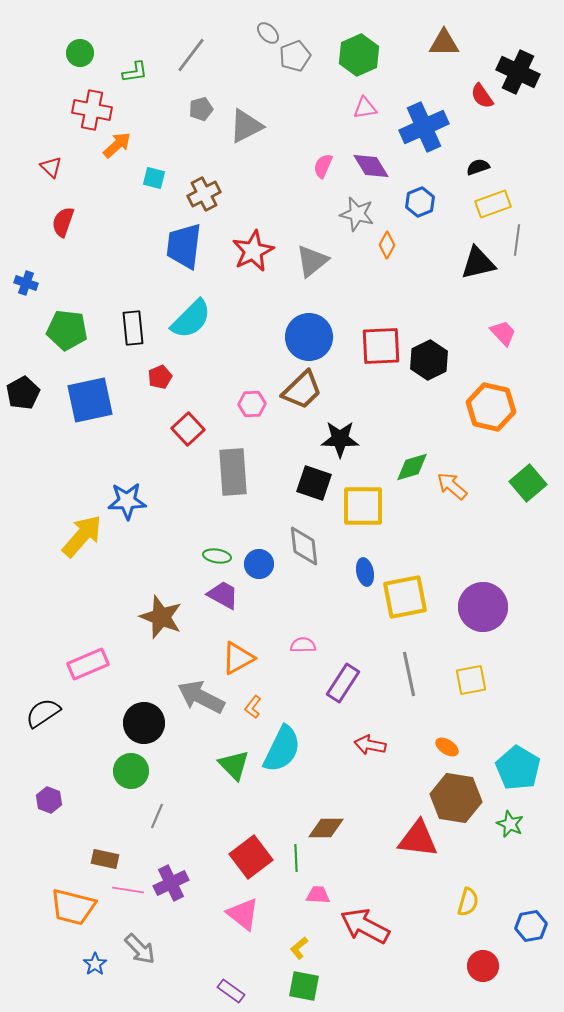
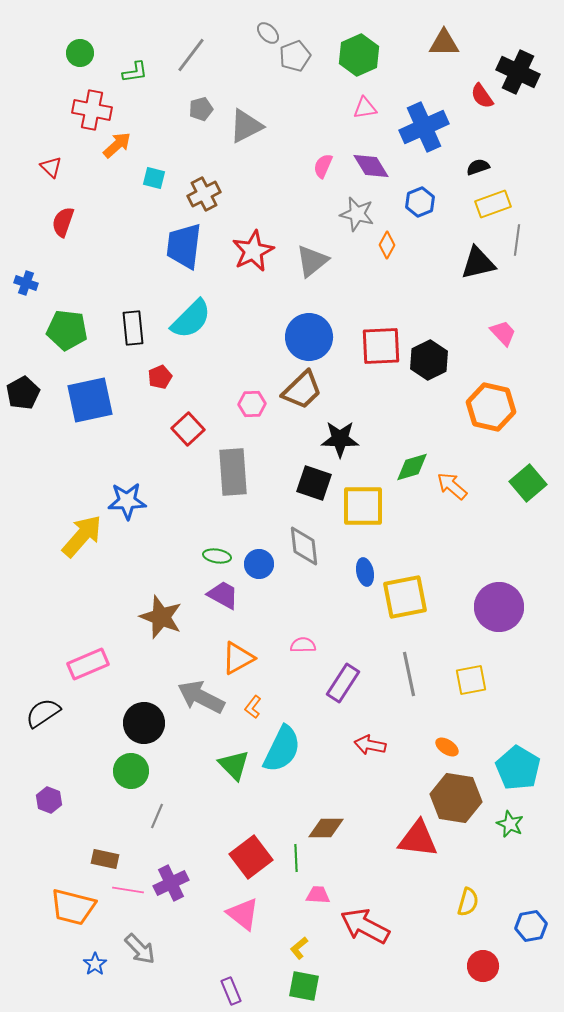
purple circle at (483, 607): moved 16 px right
purple rectangle at (231, 991): rotated 32 degrees clockwise
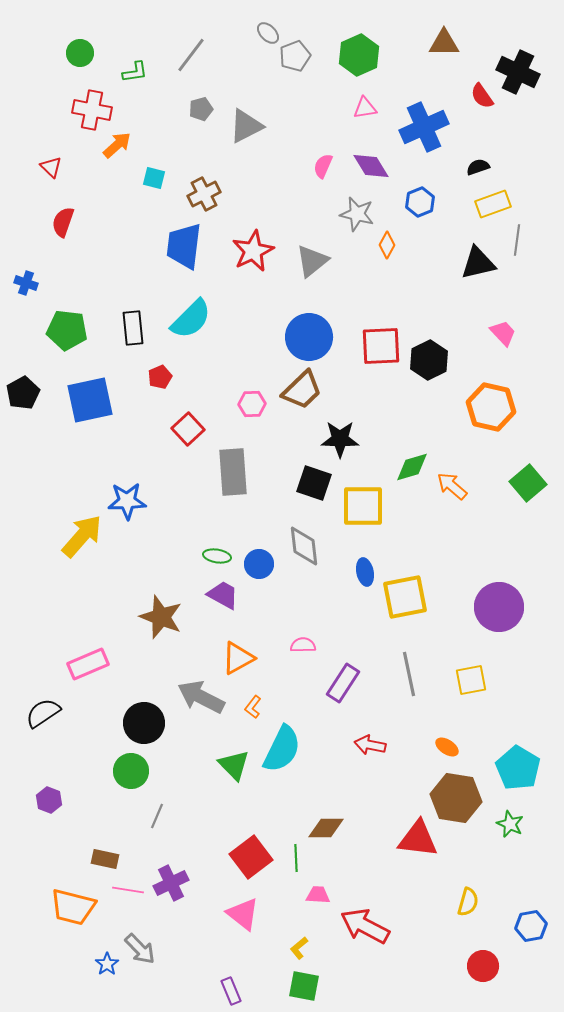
blue star at (95, 964): moved 12 px right
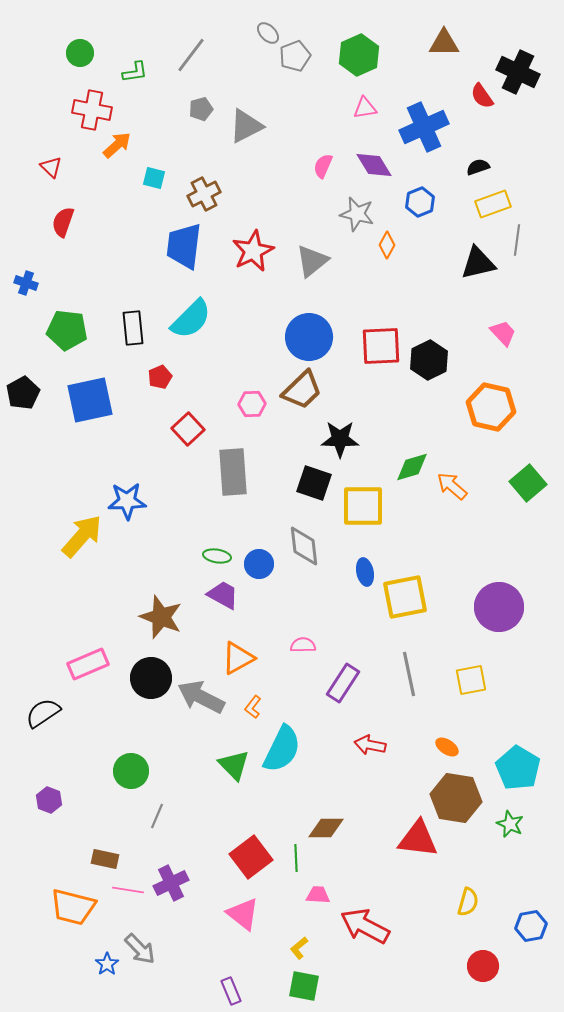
purple diamond at (371, 166): moved 3 px right, 1 px up
black circle at (144, 723): moved 7 px right, 45 px up
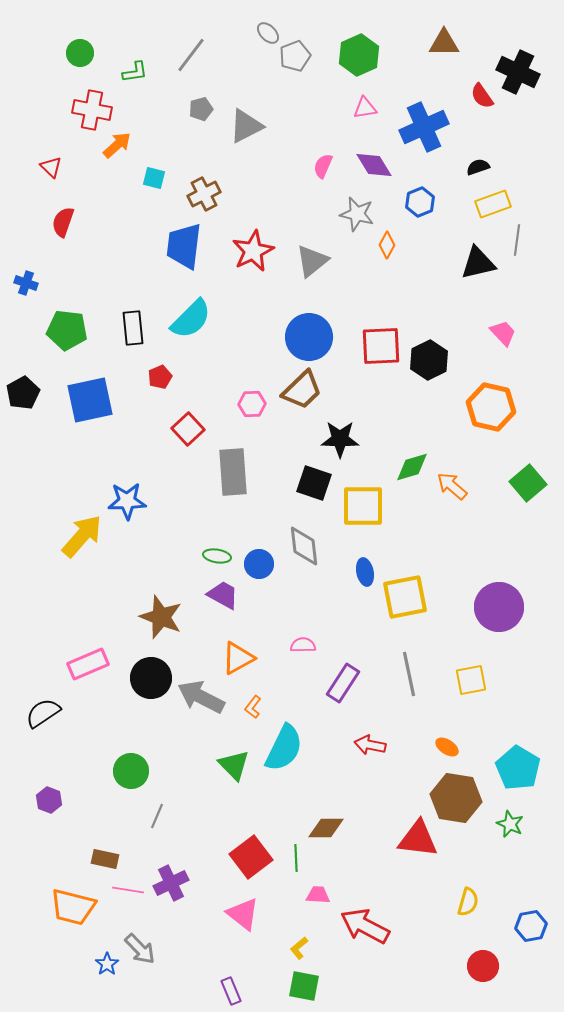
cyan semicircle at (282, 749): moved 2 px right, 1 px up
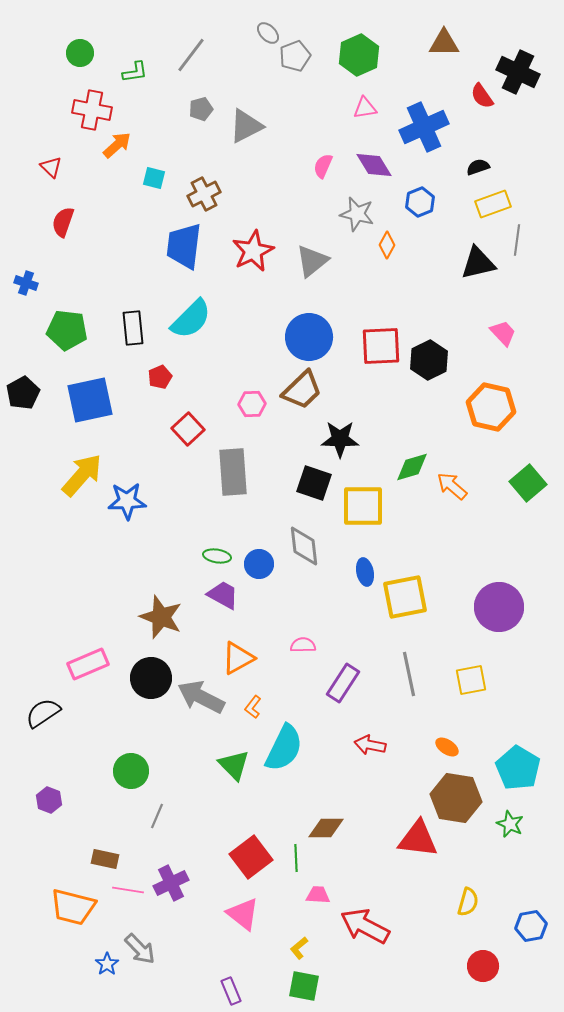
yellow arrow at (82, 536): moved 61 px up
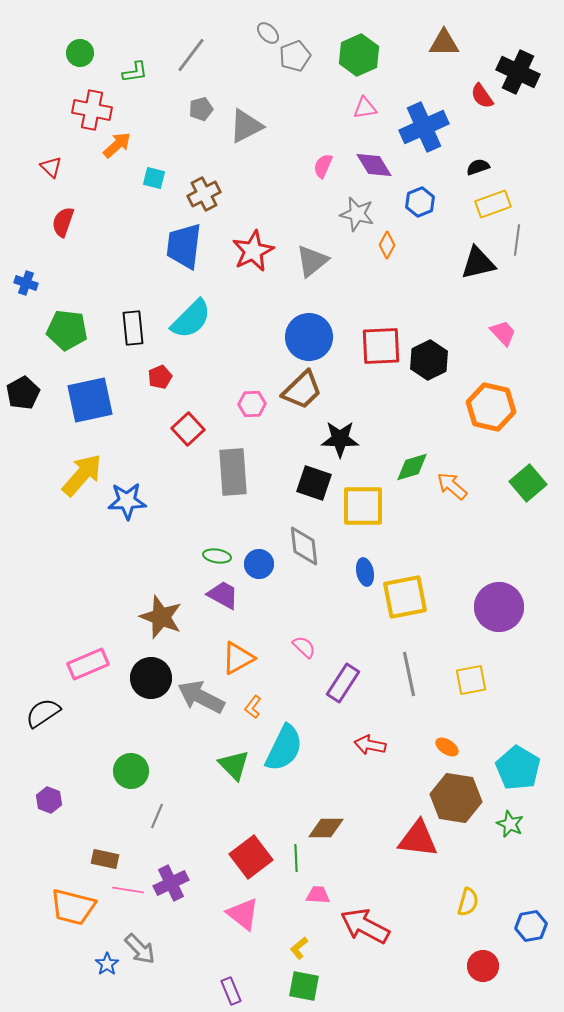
pink semicircle at (303, 645): moved 1 px right, 2 px down; rotated 45 degrees clockwise
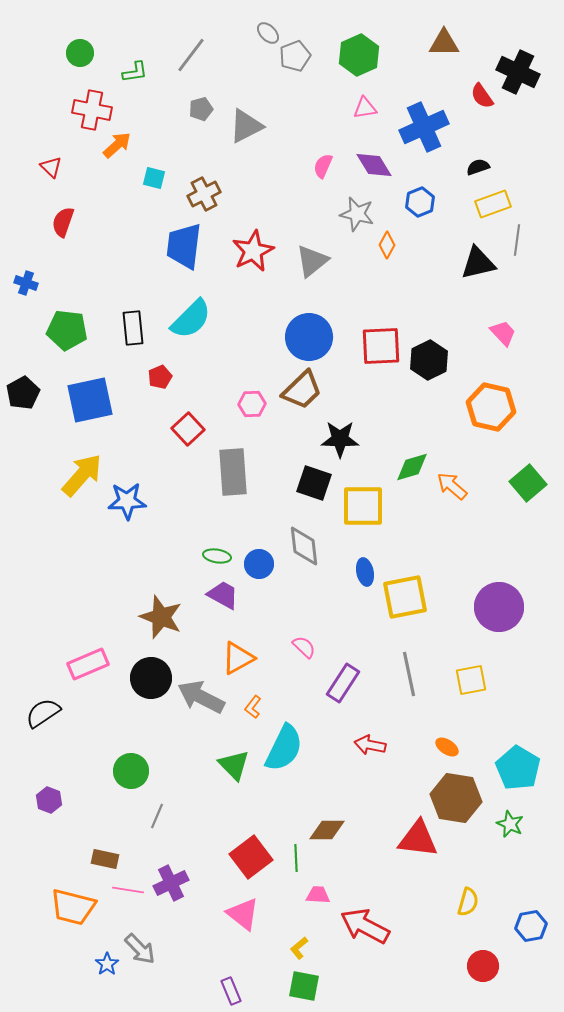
brown diamond at (326, 828): moved 1 px right, 2 px down
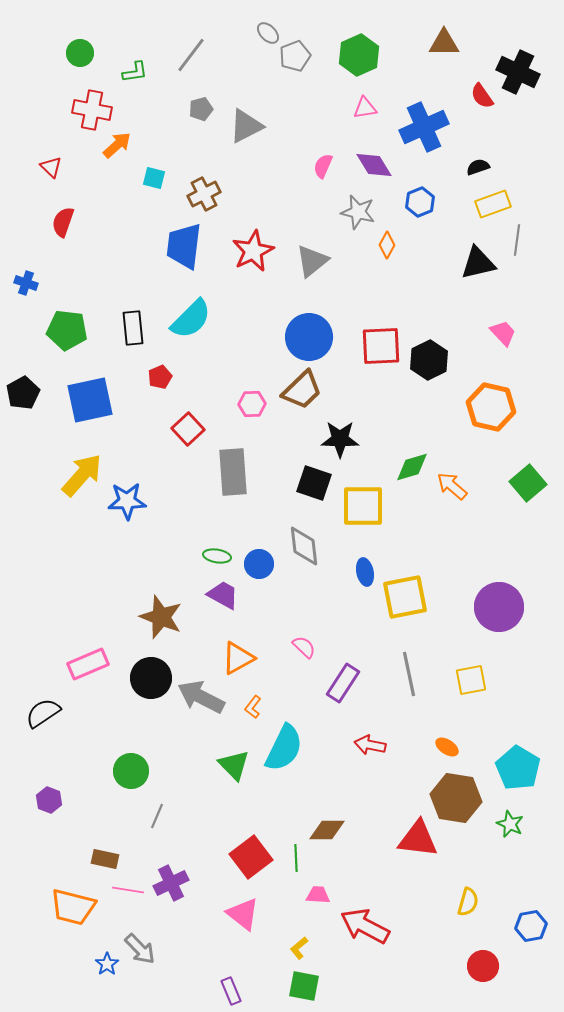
gray star at (357, 214): moved 1 px right, 2 px up
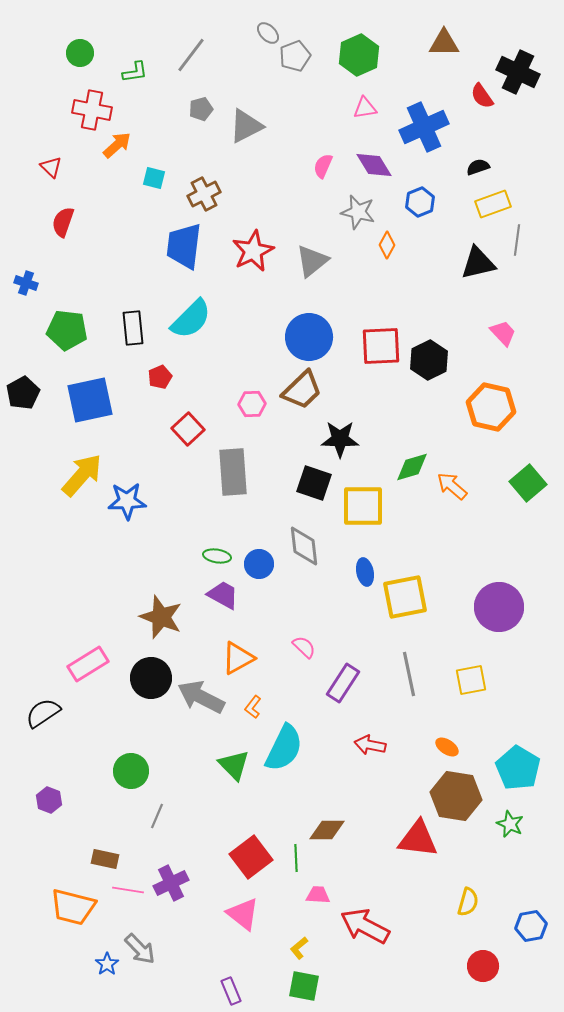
pink rectangle at (88, 664): rotated 9 degrees counterclockwise
brown hexagon at (456, 798): moved 2 px up
